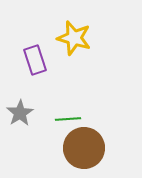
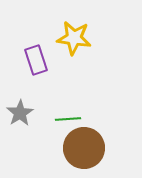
yellow star: rotated 8 degrees counterclockwise
purple rectangle: moved 1 px right
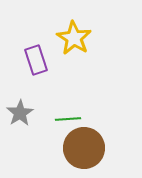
yellow star: rotated 24 degrees clockwise
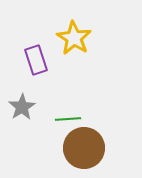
gray star: moved 2 px right, 6 px up
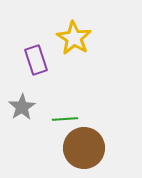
green line: moved 3 px left
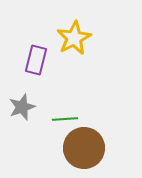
yellow star: rotated 12 degrees clockwise
purple rectangle: rotated 32 degrees clockwise
gray star: rotated 12 degrees clockwise
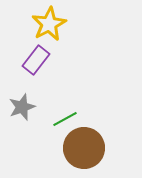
yellow star: moved 25 px left, 14 px up
purple rectangle: rotated 24 degrees clockwise
green line: rotated 25 degrees counterclockwise
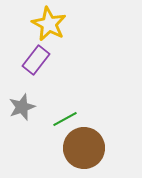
yellow star: rotated 16 degrees counterclockwise
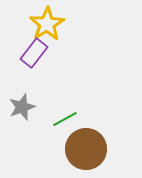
yellow star: moved 2 px left; rotated 12 degrees clockwise
purple rectangle: moved 2 px left, 7 px up
brown circle: moved 2 px right, 1 px down
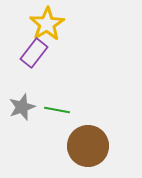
green line: moved 8 px left, 9 px up; rotated 40 degrees clockwise
brown circle: moved 2 px right, 3 px up
